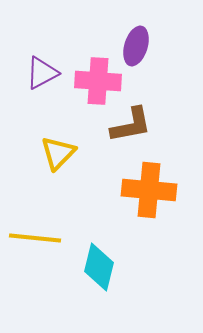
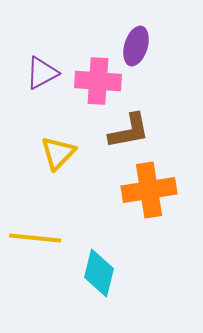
brown L-shape: moved 2 px left, 6 px down
orange cross: rotated 14 degrees counterclockwise
cyan diamond: moved 6 px down
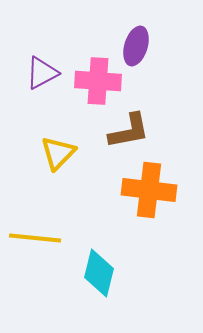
orange cross: rotated 16 degrees clockwise
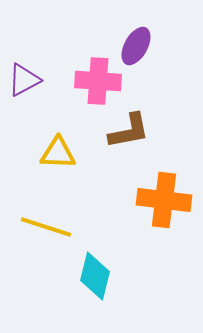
purple ellipse: rotated 12 degrees clockwise
purple triangle: moved 18 px left, 7 px down
yellow triangle: rotated 48 degrees clockwise
orange cross: moved 15 px right, 10 px down
yellow line: moved 11 px right, 11 px up; rotated 12 degrees clockwise
cyan diamond: moved 4 px left, 3 px down
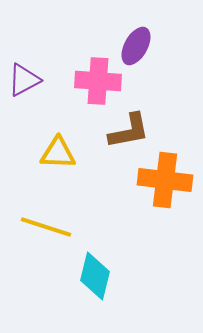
orange cross: moved 1 px right, 20 px up
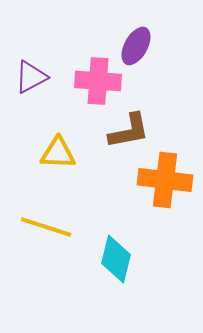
purple triangle: moved 7 px right, 3 px up
cyan diamond: moved 21 px right, 17 px up
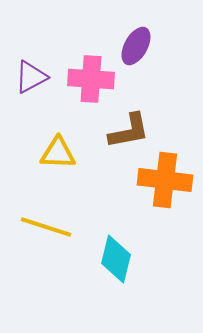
pink cross: moved 7 px left, 2 px up
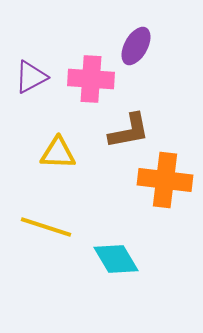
cyan diamond: rotated 45 degrees counterclockwise
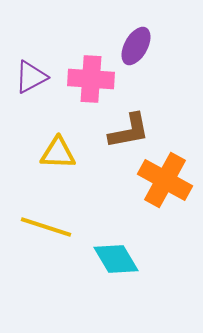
orange cross: rotated 22 degrees clockwise
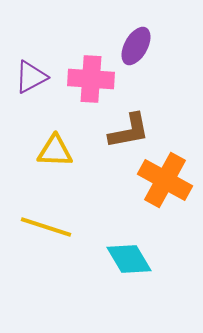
yellow triangle: moved 3 px left, 2 px up
cyan diamond: moved 13 px right
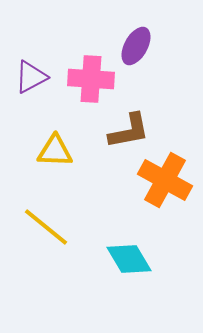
yellow line: rotated 21 degrees clockwise
